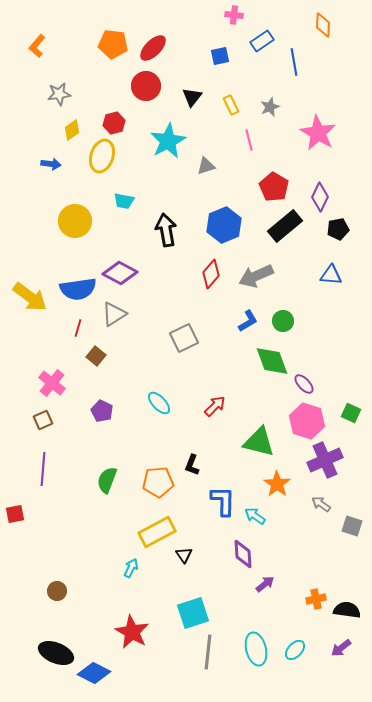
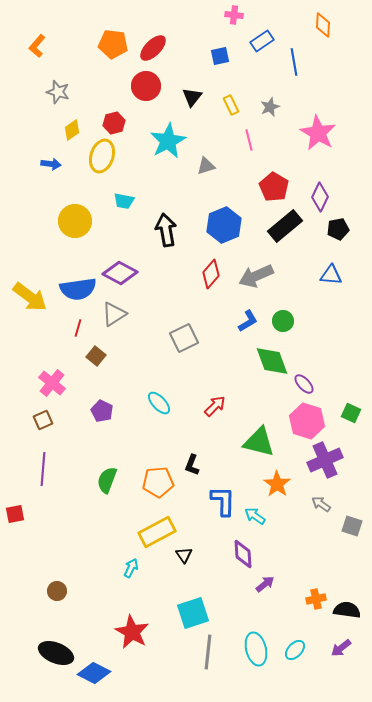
gray star at (59, 94): moved 1 px left, 2 px up; rotated 25 degrees clockwise
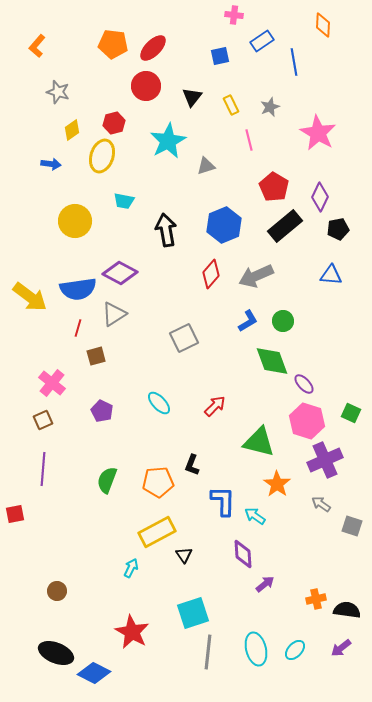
brown square at (96, 356): rotated 36 degrees clockwise
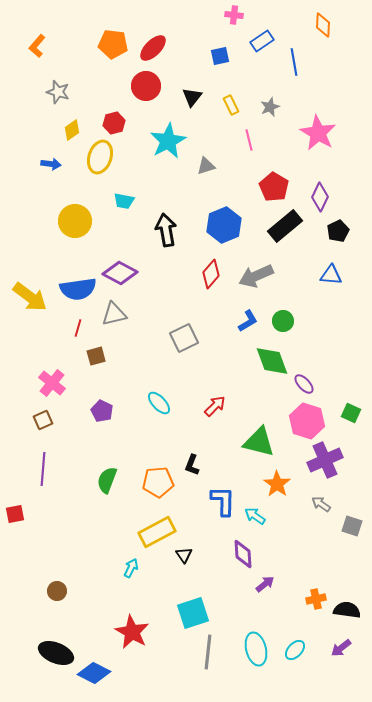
yellow ellipse at (102, 156): moved 2 px left, 1 px down
black pentagon at (338, 229): moved 2 px down; rotated 15 degrees counterclockwise
gray triangle at (114, 314): rotated 20 degrees clockwise
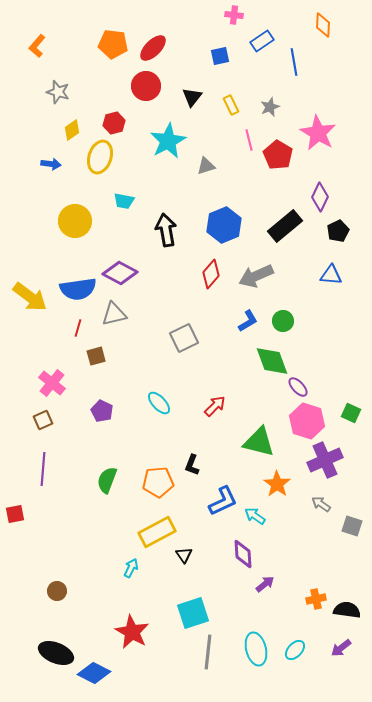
red pentagon at (274, 187): moved 4 px right, 32 px up
purple ellipse at (304, 384): moved 6 px left, 3 px down
blue L-shape at (223, 501): rotated 64 degrees clockwise
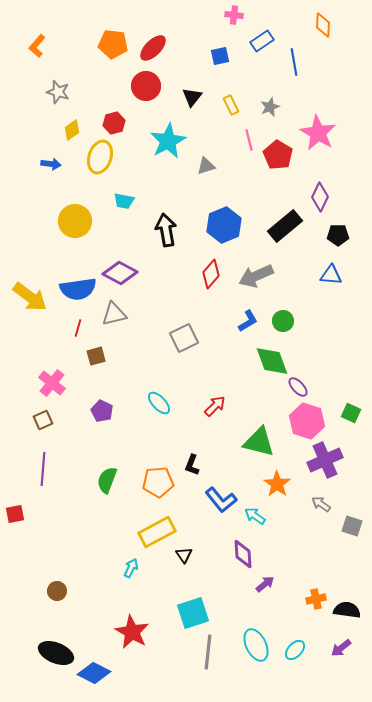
black pentagon at (338, 231): moved 4 px down; rotated 25 degrees clockwise
blue L-shape at (223, 501): moved 2 px left, 1 px up; rotated 76 degrees clockwise
cyan ellipse at (256, 649): moved 4 px up; rotated 12 degrees counterclockwise
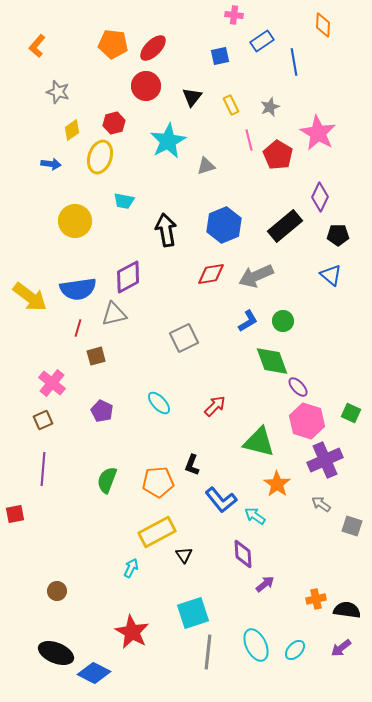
purple diamond at (120, 273): moved 8 px right, 4 px down; rotated 56 degrees counterclockwise
red diamond at (211, 274): rotated 40 degrees clockwise
blue triangle at (331, 275): rotated 35 degrees clockwise
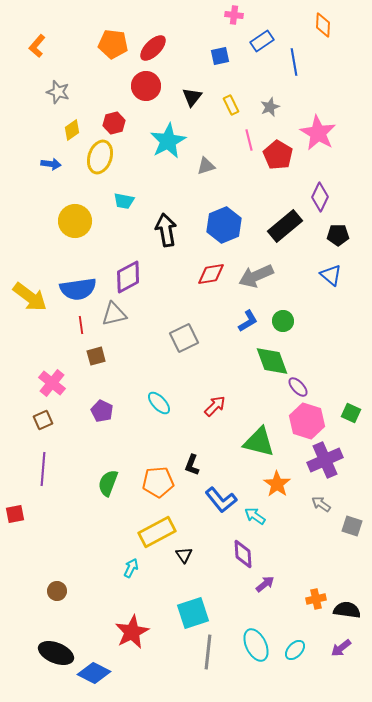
red line at (78, 328): moved 3 px right, 3 px up; rotated 24 degrees counterclockwise
green semicircle at (107, 480): moved 1 px right, 3 px down
red star at (132, 632): rotated 16 degrees clockwise
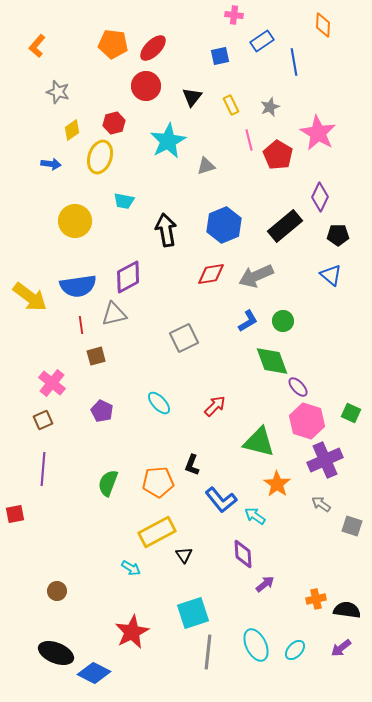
blue semicircle at (78, 289): moved 3 px up
cyan arrow at (131, 568): rotated 96 degrees clockwise
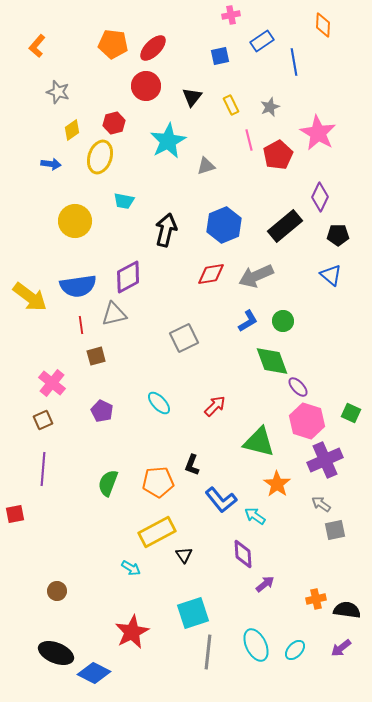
pink cross at (234, 15): moved 3 px left; rotated 18 degrees counterclockwise
red pentagon at (278, 155): rotated 12 degrees clockwise
black arrow at (166, 230): rotated 24 degrees clockwise
gray square at (352, 526): moved 17 px left, 4 px down; rotated 30 degrees counterclockwise
